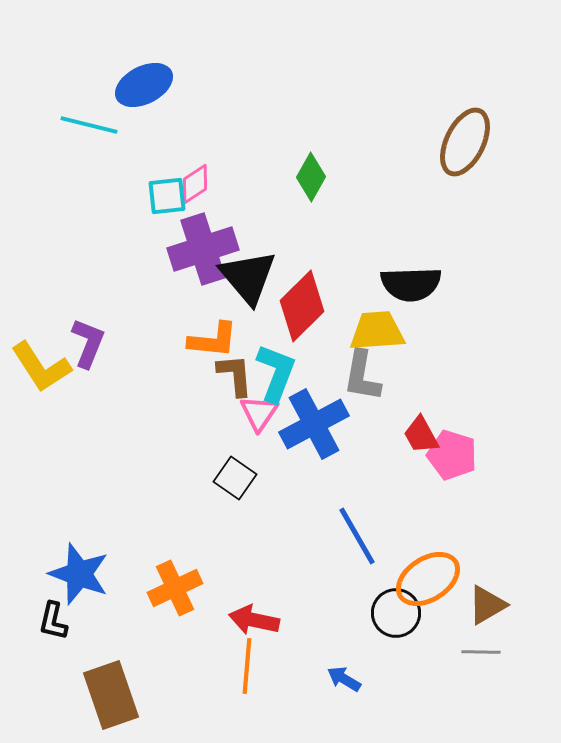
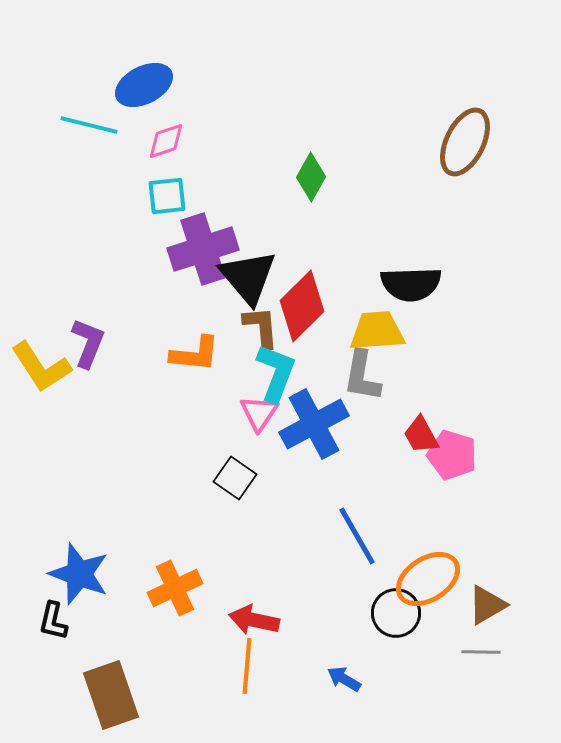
pink diamond: moved 29 px left, 43 px up; rotated 15 degrees clockwise
orange L-shape: moved 18 px left, 14 px down
brown L-shape: moved 26 px right, 48 px up
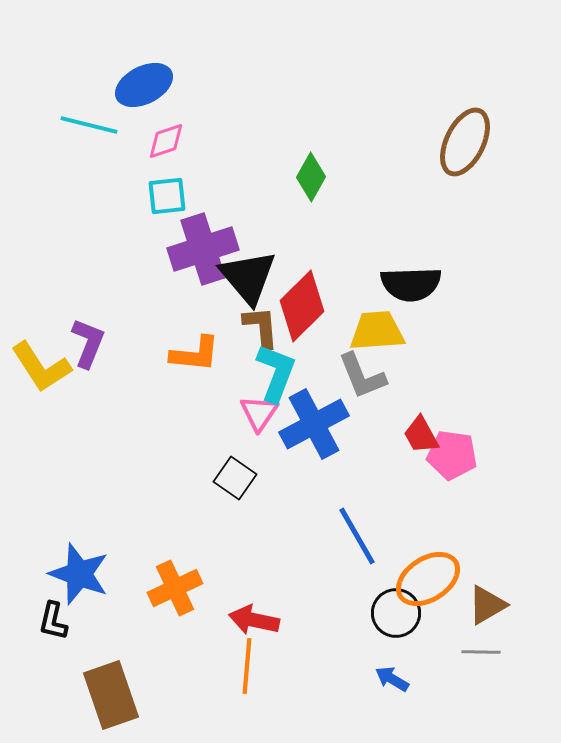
gray L-shape: rotated 32 degrees counterclockwise
pink pentagon: rotated 9 degrees counterclockwise
blue arrow: moved 48 px right
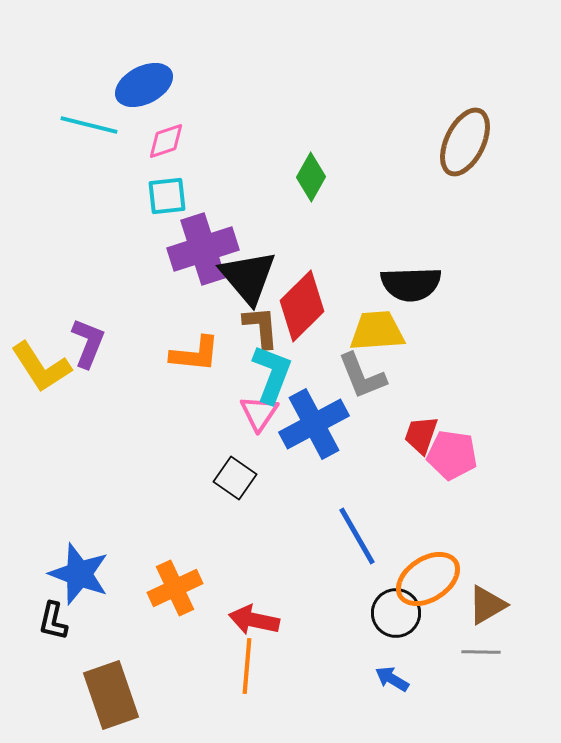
cyan L-shape: moved 4 px left, 1 px down
red trapezoid: rotated 48 degrees clockwise
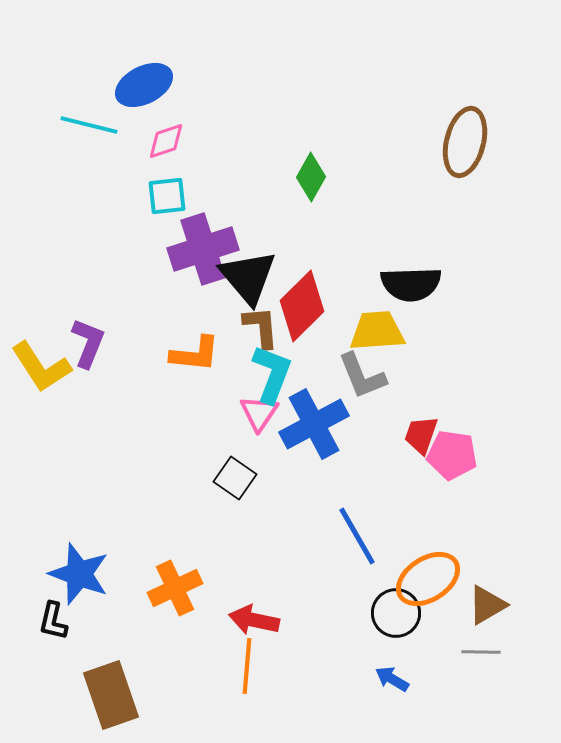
brown ellipse: rotated 12 degrees counterclockwise
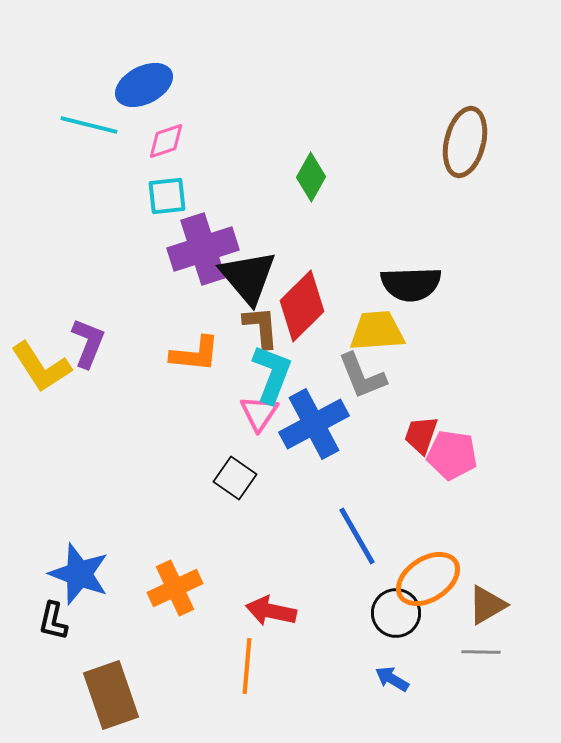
red arrow: moved 17 px right, 9 px up
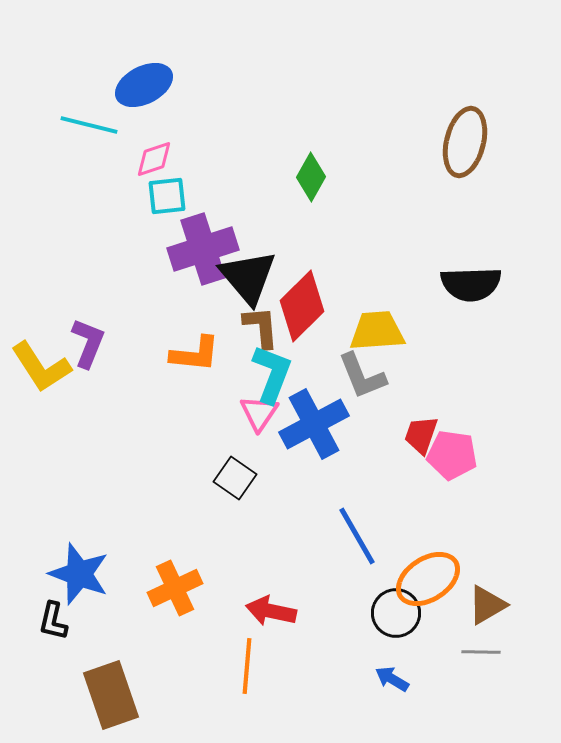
pink diamond: moved 12 px left, 18 px down
black semicircle: moved 60 px right
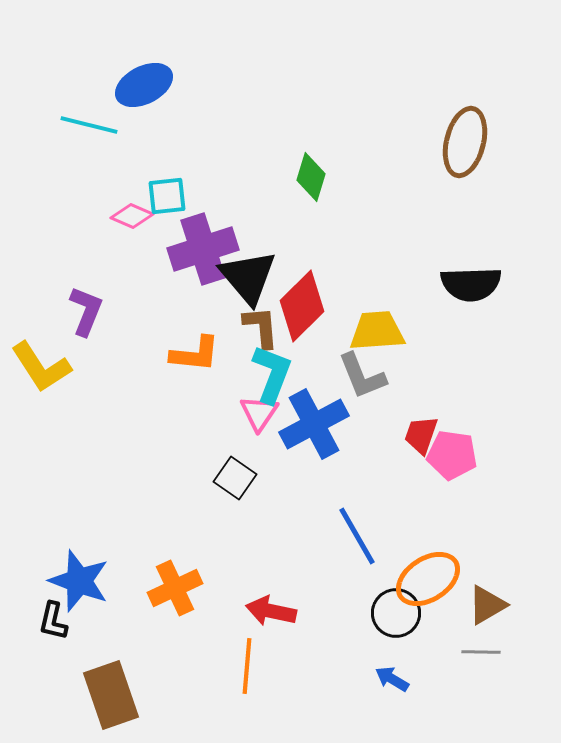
pink diamond: moved 22 px left, 57 px down; rotated 42 degrees clockwise
green diamond: rotated 12 degrees counterclockwise
purple L-shape: moved 2 px left, 32 px up
blue star: moved 7 px down
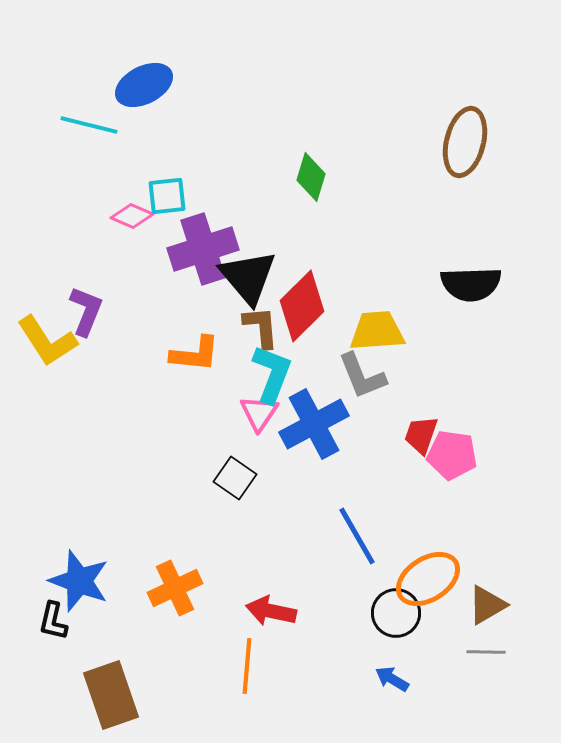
yellow L-shape: moved 6 px right, 26 px up
gray line: moved 5 px right
